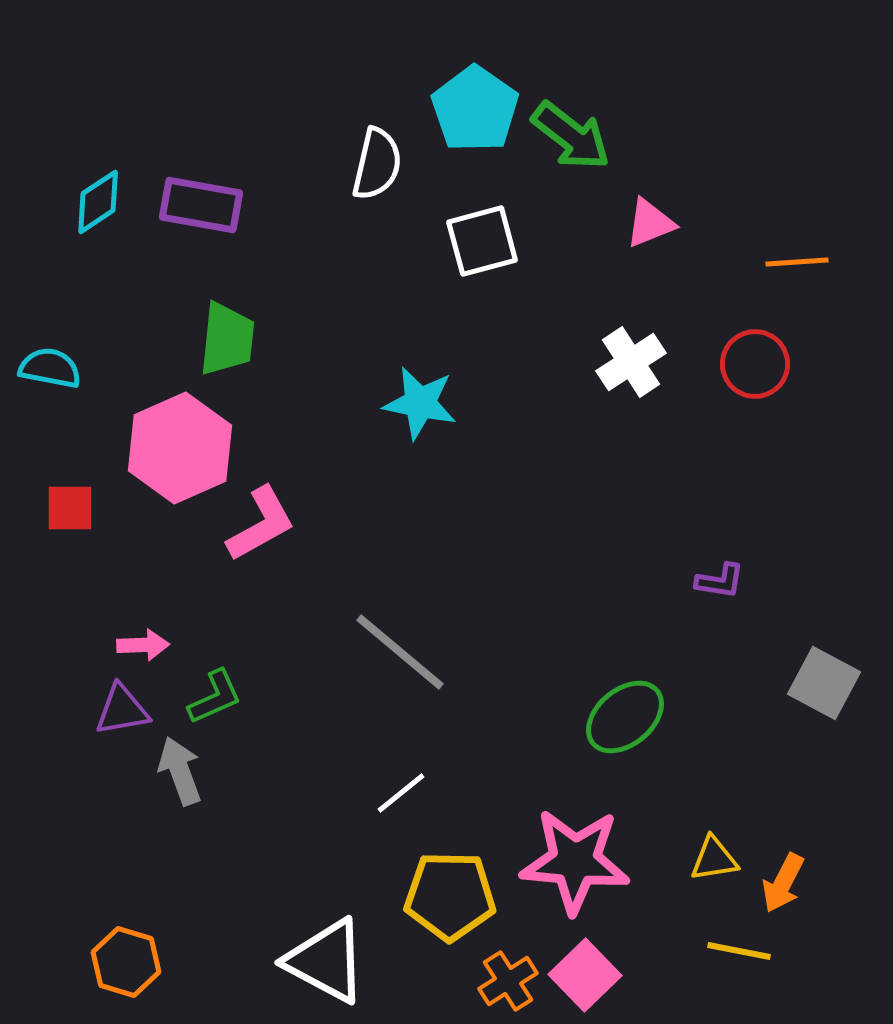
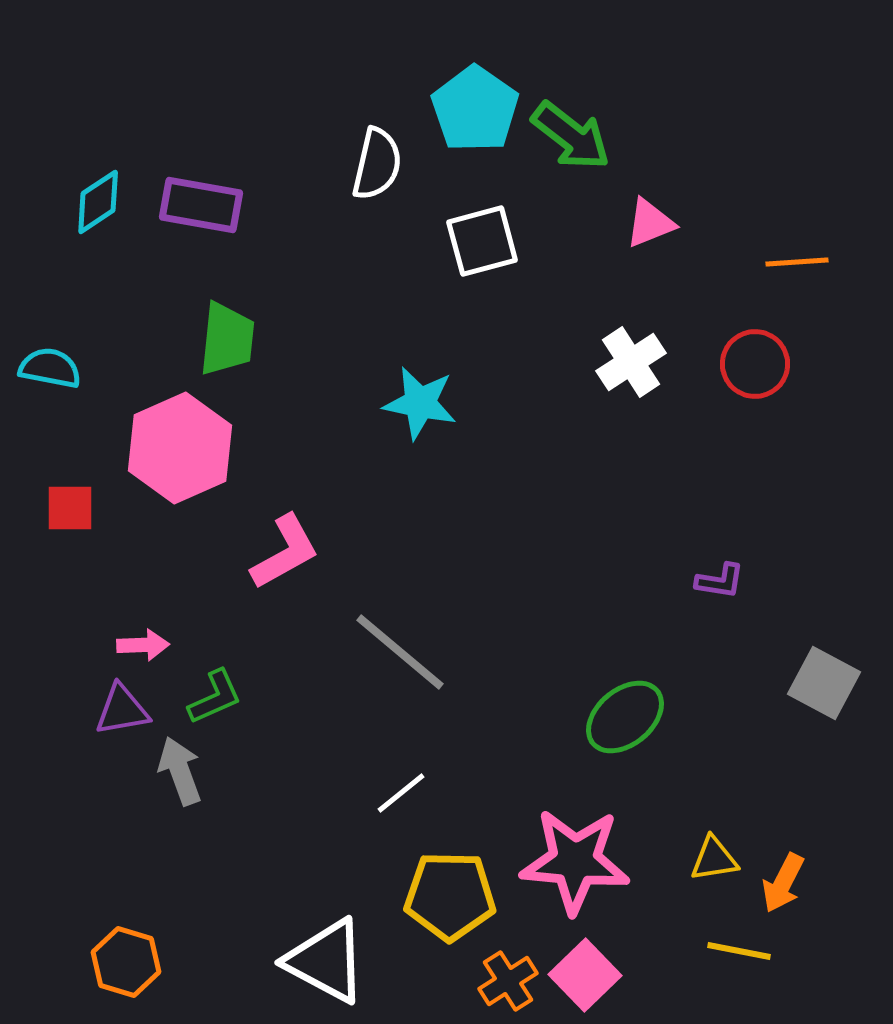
pink L-shape: moved 24 px right, 28 px down
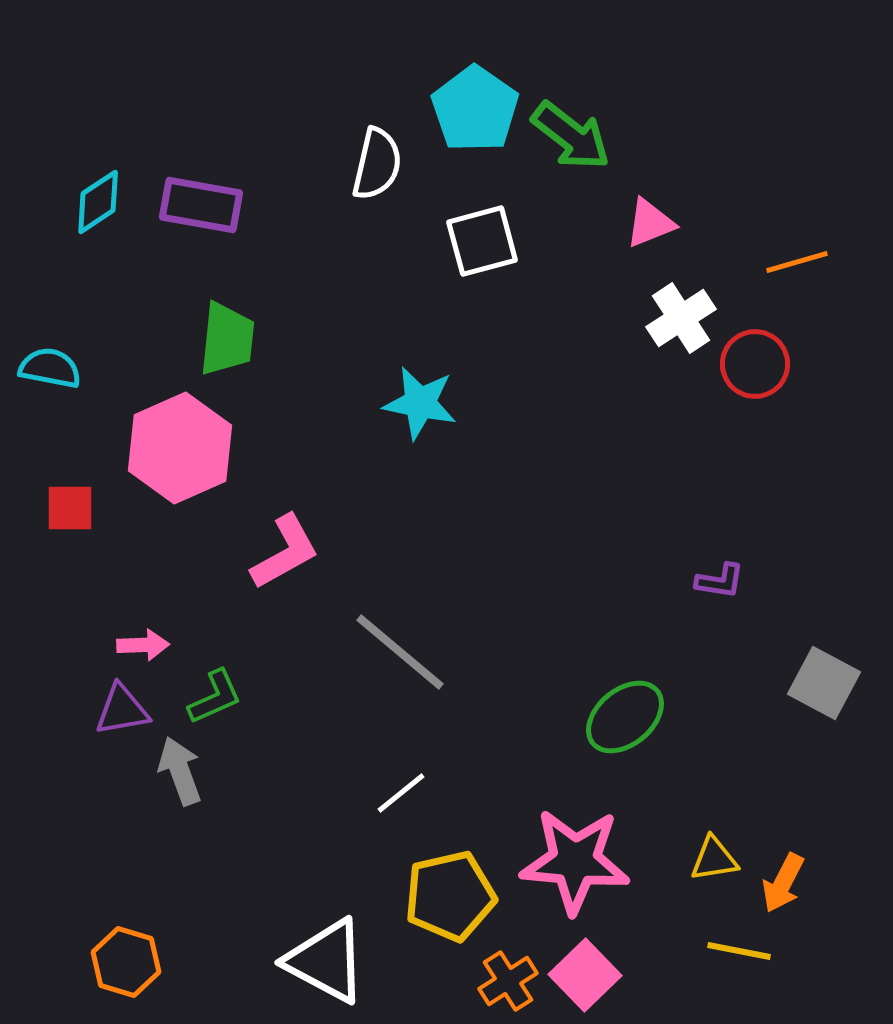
orange line: rotated 12 degrees counterclockwise
white cross: moved 50 px right, 44 px up
yellow pentagon: rotated 14 degrees counterclockwise
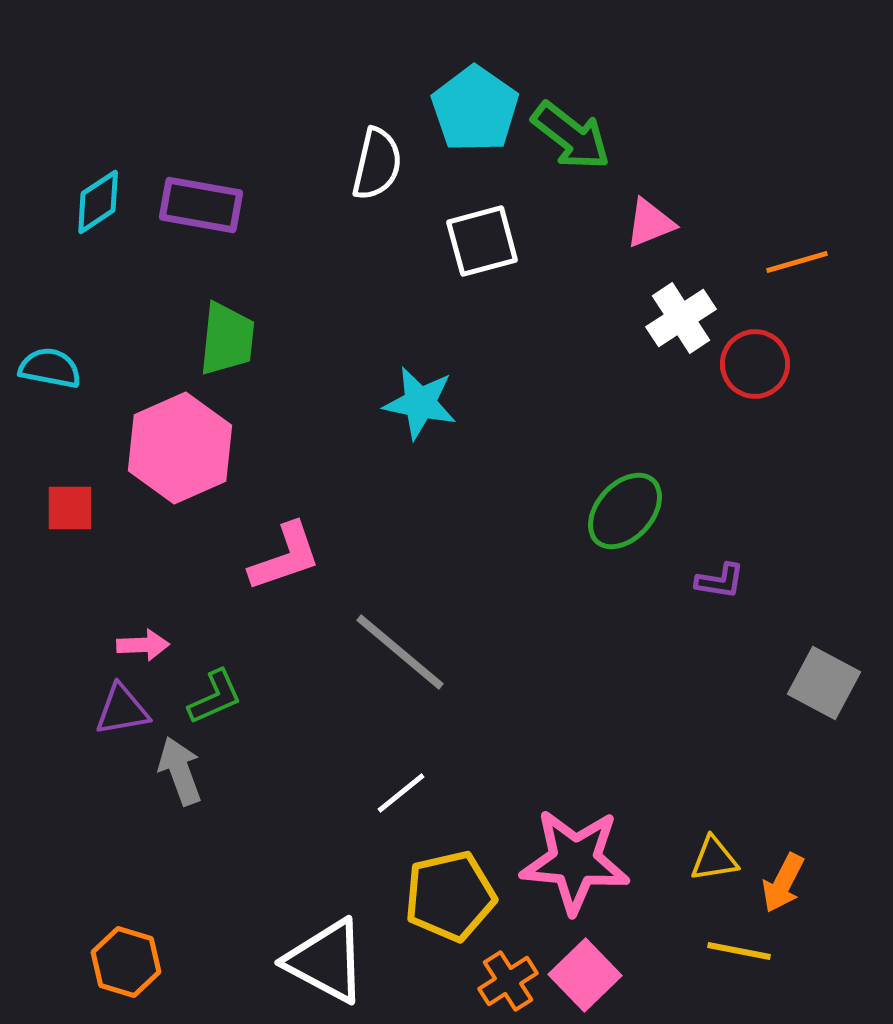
pink L-shape: moved 5 px down; rotated 10 degrees clockwise
green ellipse: moved 206 px up; rotated 8 degrees counterclockwise
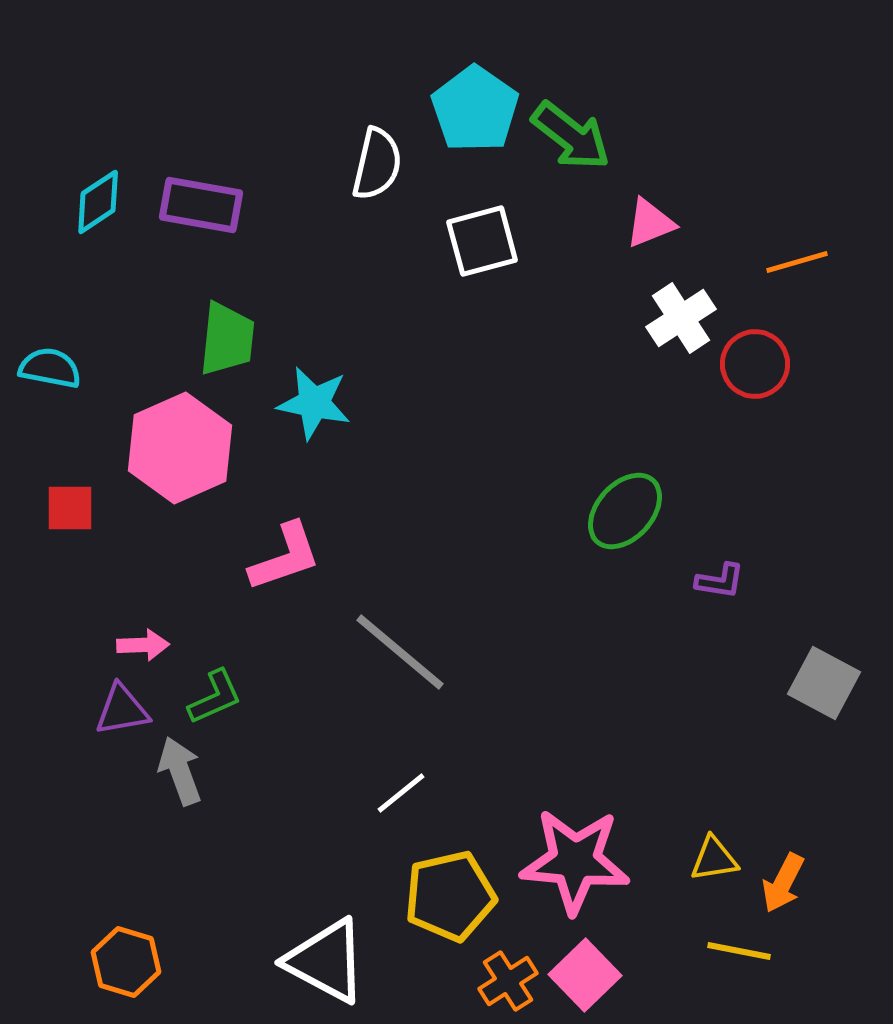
cyan star: moved 106 px left
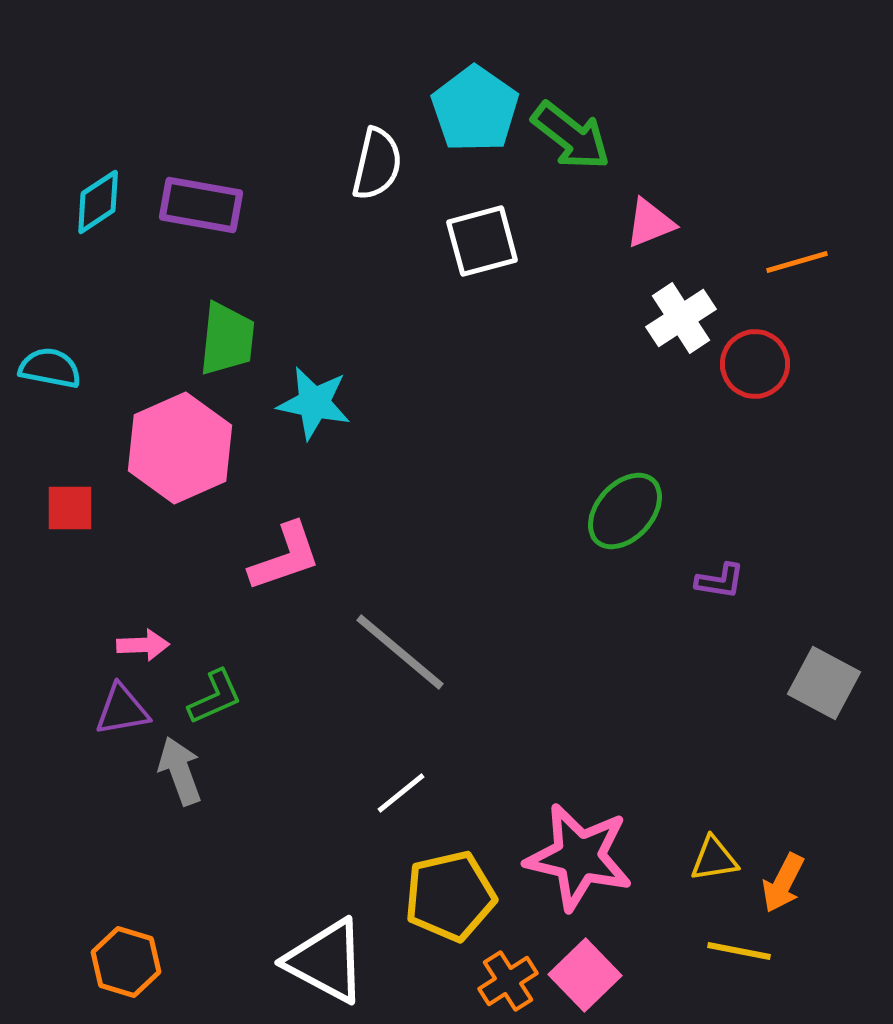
pink star: moved 4 px right, 4 px up; rotated 8 degrees clockwise
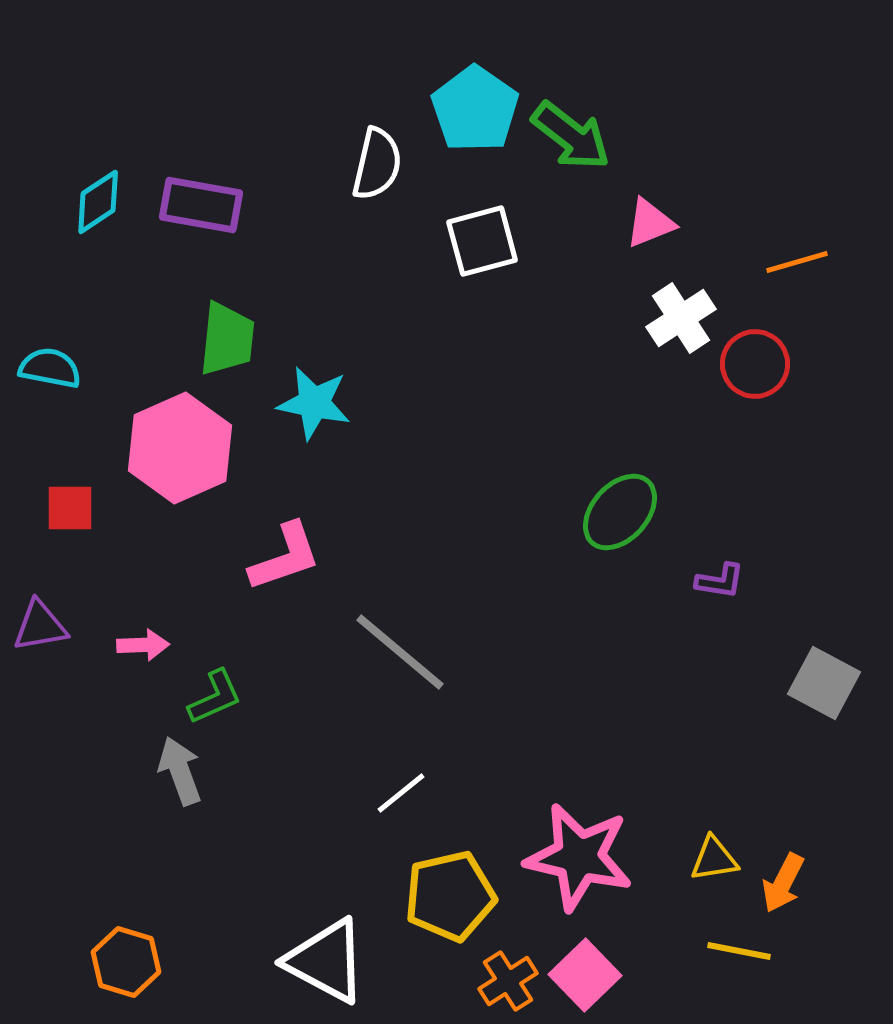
green ellipse: moved 5 px left, 1 px down
purple triangle: moved 82 px left, 84 px up
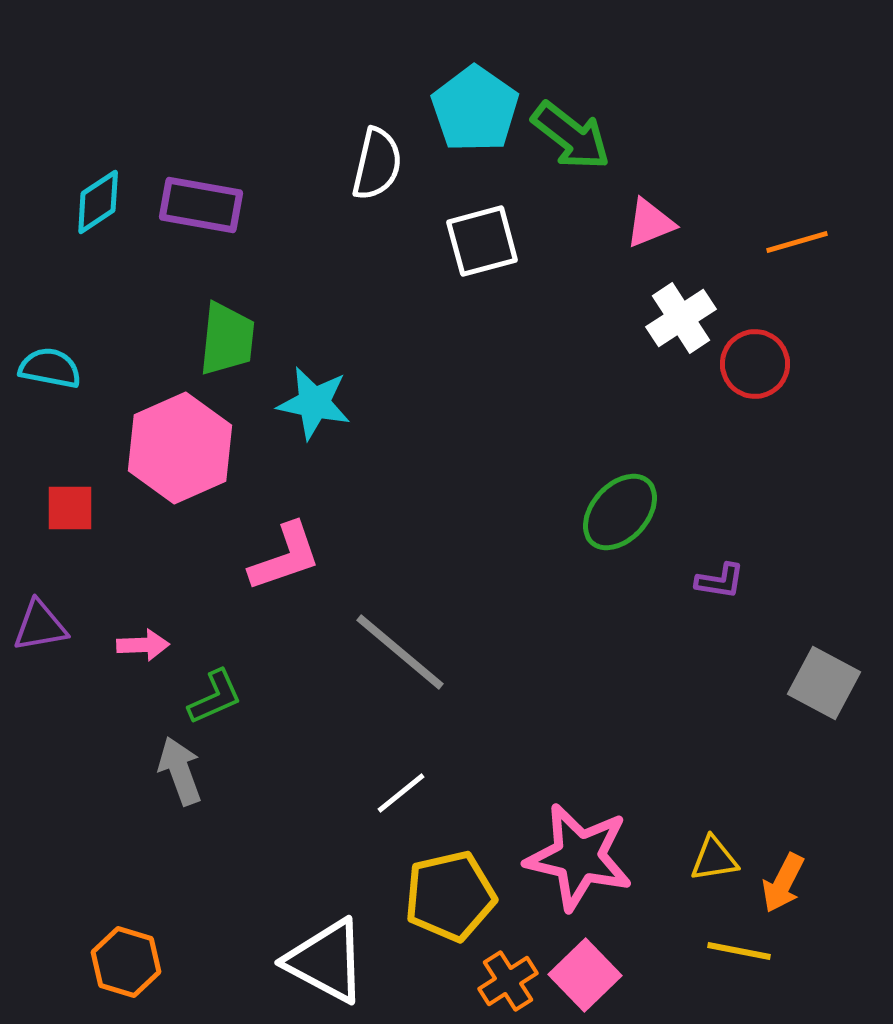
orange line: moved 20 px up
